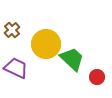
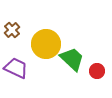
red circle: moved 6 px up
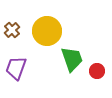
yellow circle: moved 1 px right, 13 px up
green trapezoid: rotated 28 degrees clockwise
purple trapezoid: rotated 95 degrees counterclockwise
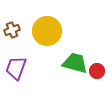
brown cross: rotated 21 degrees clockwise
green trapezoid: moved 3 px right, 4 px down; rotated 56 degrees counterclockwise
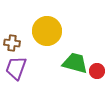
brown cross: moved 13 px down; rotated 28 degrees clockwise
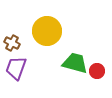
brown cross: rotated 21 degrees clockwise
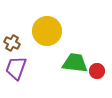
green trapezoid: rotated 8 degrees counterclockwise
